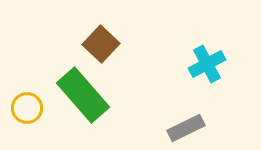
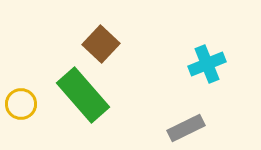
cyan cross: rotated 6 degrees clockwise
yellow circle: moved 6 px left, 4 px up
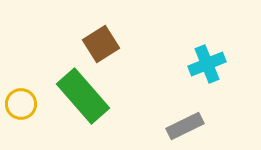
brown square: rotated 15 degrees clockwise
green rectangle: moved 1 px down
gray rectangle: moved 1 px left, 2 px up
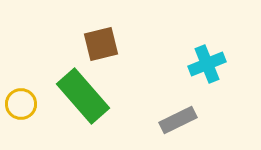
brown square: rotated 18 degrees clockwise
gray rectangle: moved 7 px left, 6 px up
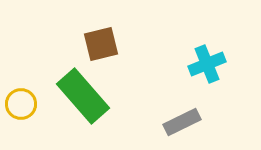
gray rectangle: moved 4 px right, 2 px down
